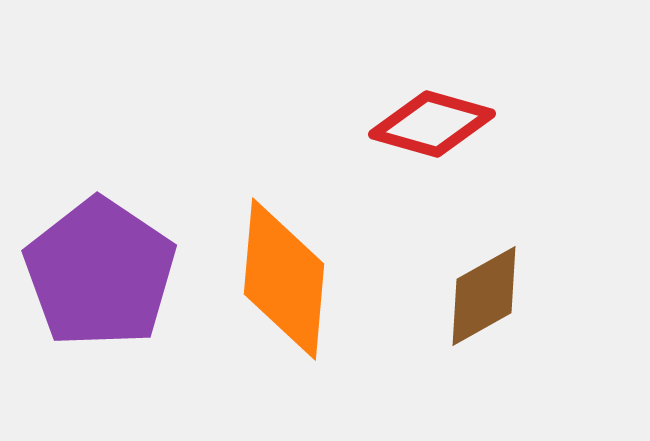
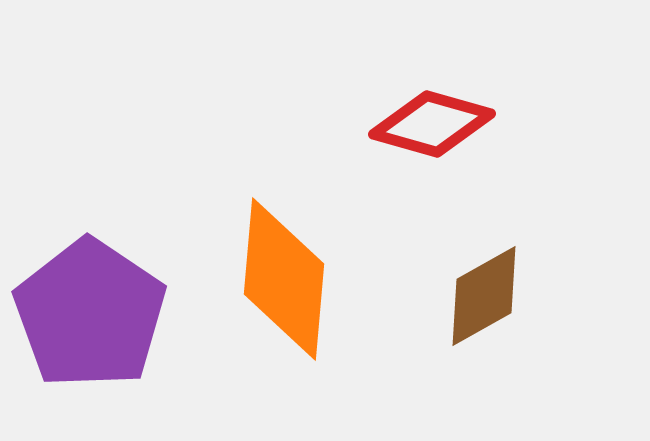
purple pentagon: moved 10 px left, 41 px down
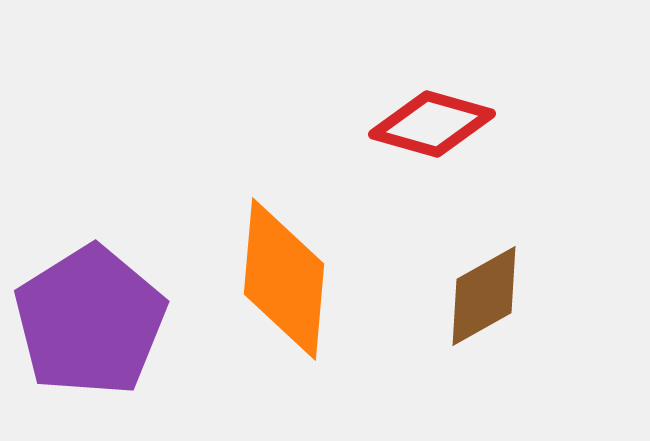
purple pentagon: moved 7 px down; rotated 6 degrees clockwise
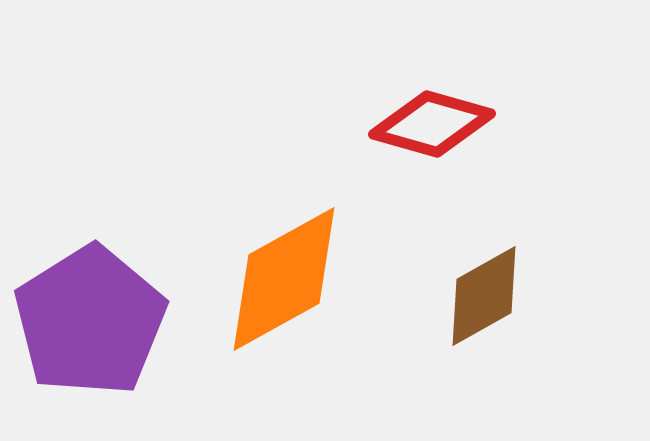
orange diamond: rotated 56 degrees clockwise
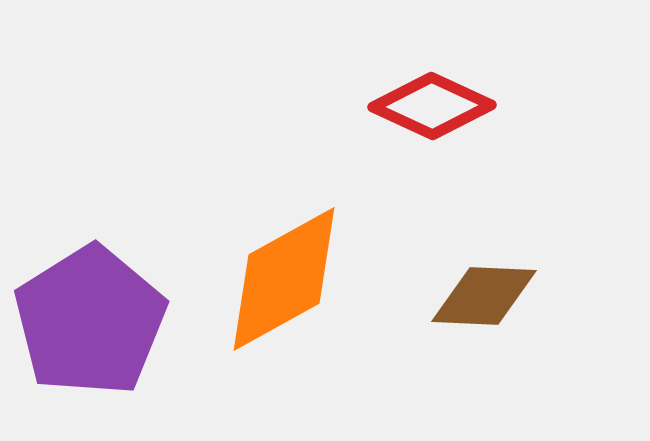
red diamond: moved 18 px up; rotated 9 degrees clockwise
brown diamond: rotated 32 degrees clockwise
